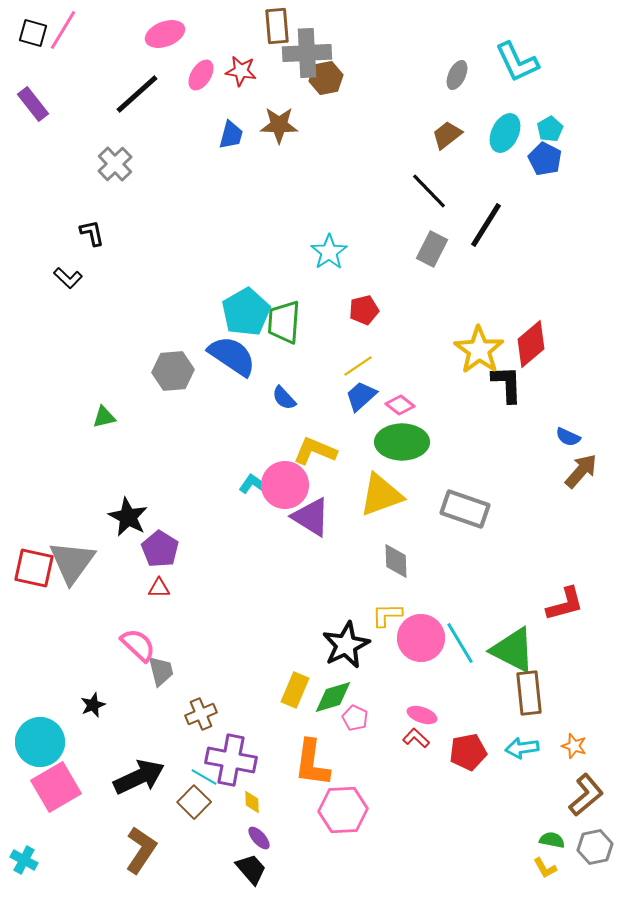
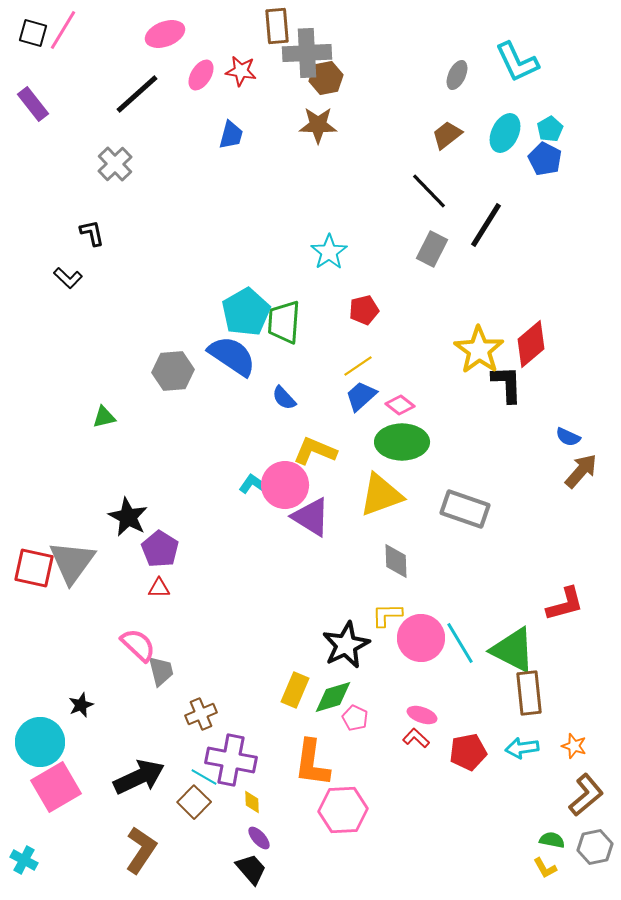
brown star at (279, 125): moved 39 px right
black star at (93, 705): moved 12 px left
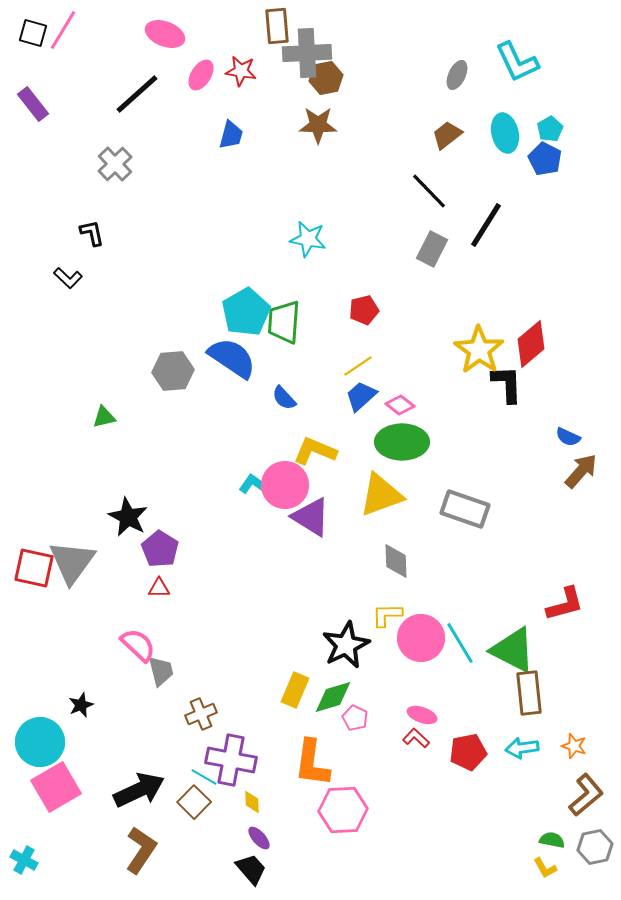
pink ellipse at (165, 34): rotated 42 degrees clockwise
cyan ellipse at (505, 133): rotated 39 degrees counterclockwise
cyan star at (329, 252): moved 21 px left, 13 px up; rotated 27 degrees counterclockwise
blue semicircle at (232, 356): moved 2 px down
black arrow at (139, 777): moved 13 px down
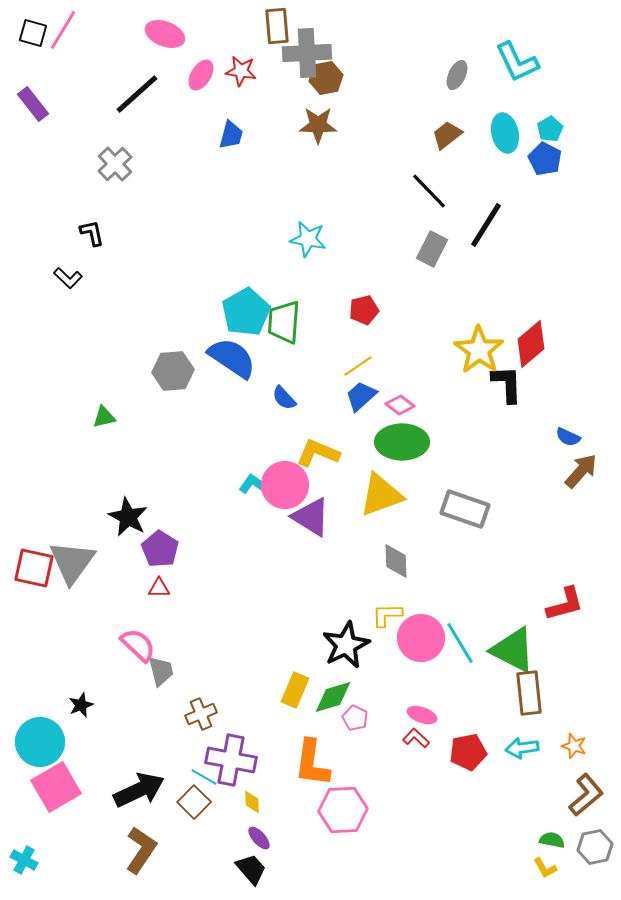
yellow L-shape at (315, 451): moved 3 px right, 2 px down
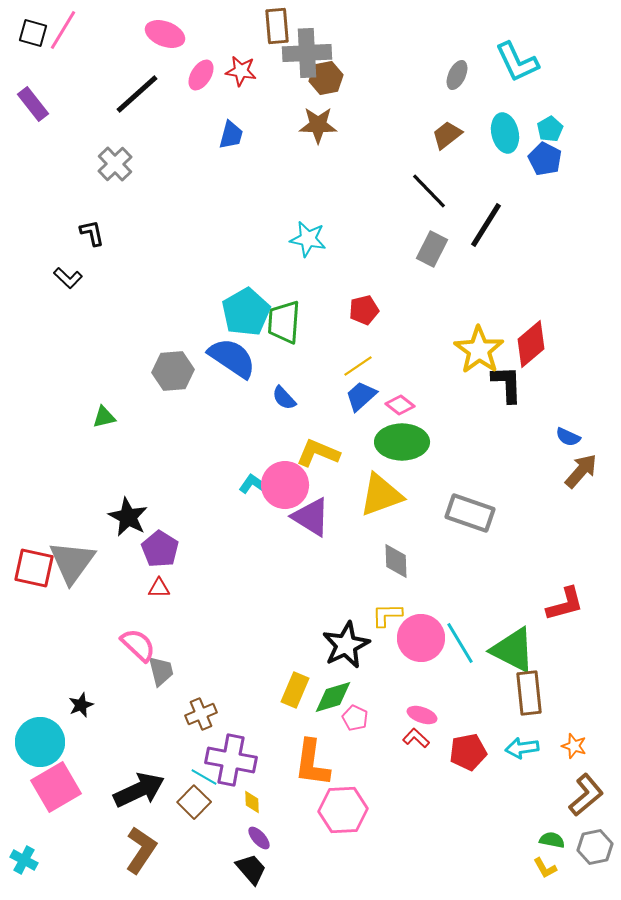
gray rectangle at (465, 509): moved 5 px right, 4 px down
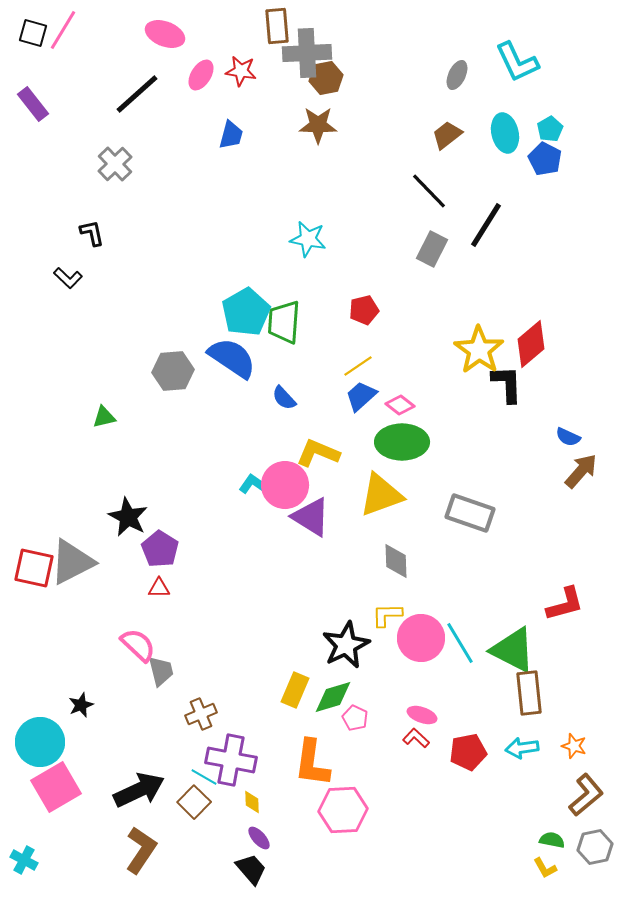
gray triangle at (72, 562): rotated 27 degrees clockwise
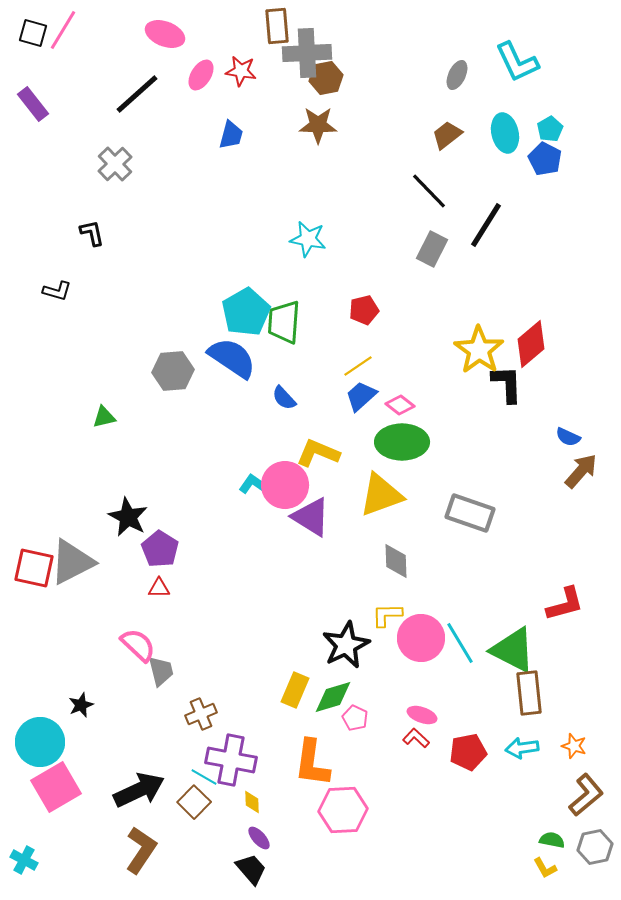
black L-shape at (68, 278): moved 11 px left, 13 px down; rotated 28 degrees counterclockwise
